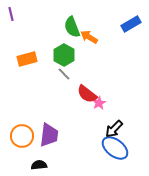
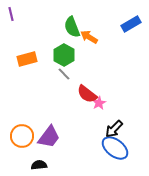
purple trapezoid: moved 2 px down; rotated 30 degrees clockwise
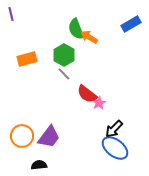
green semicircle: moved 4 px right, 2 px down
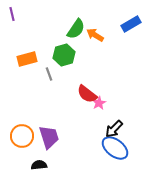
purple line: moved 1 px right
green semicircle: rotated 125 degrees counterclockwise
orange arrow: moved 6 px right, 2 px up
green hexagon: rotated 15 degrees clockwise
gray line: moved 15 px left; rotated 24 degrees clockwise
purple trapezoid: rotated 55 degrees counterclockwise
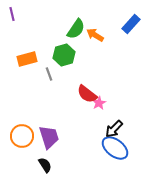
blue rectangle: rotated 18 degrees counterclockwise
black semicircle: moved 6 px right; rotated 63 degrees clockwise
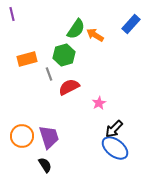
red semicircle: moved 18 px left, 7 px up; rotated 115 degrees clockwise
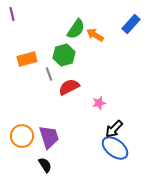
pink star: rotated 16 degrees clockwise
